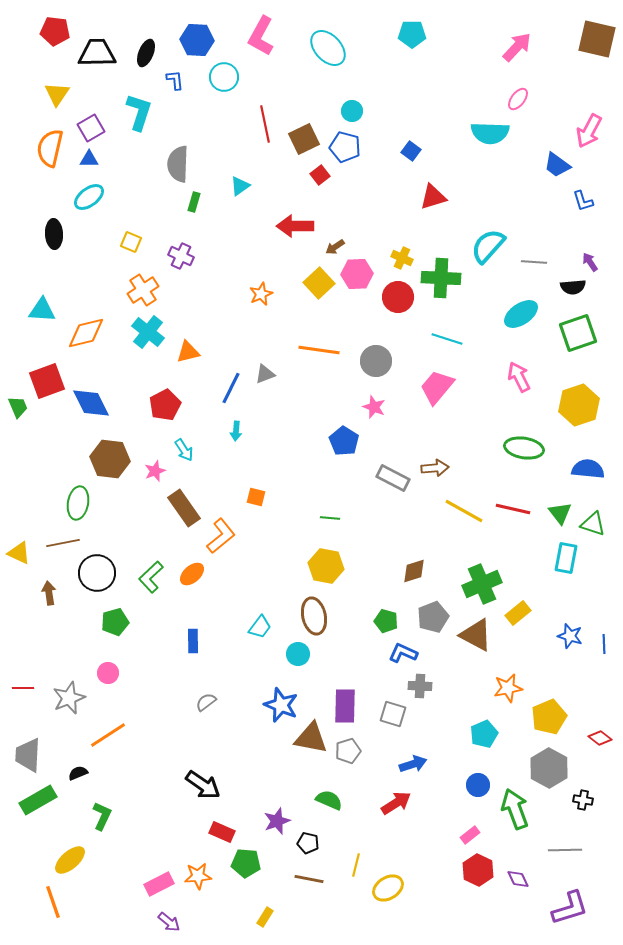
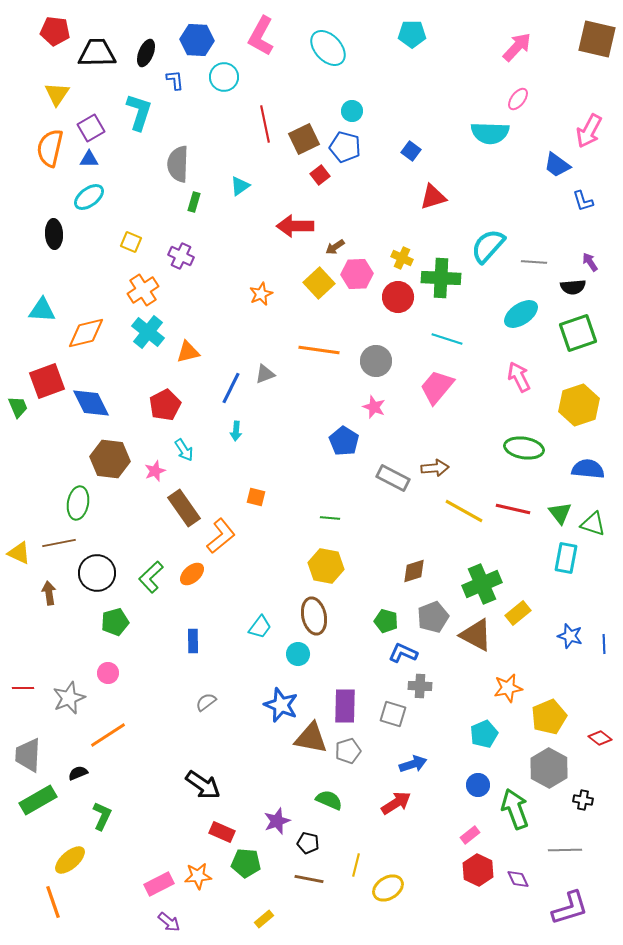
brown line at (63, 543): moved 4 px left
yellow rectangle at (265, 917): moved 1 px left, 2 px down; rotated 18 degrees clockwise
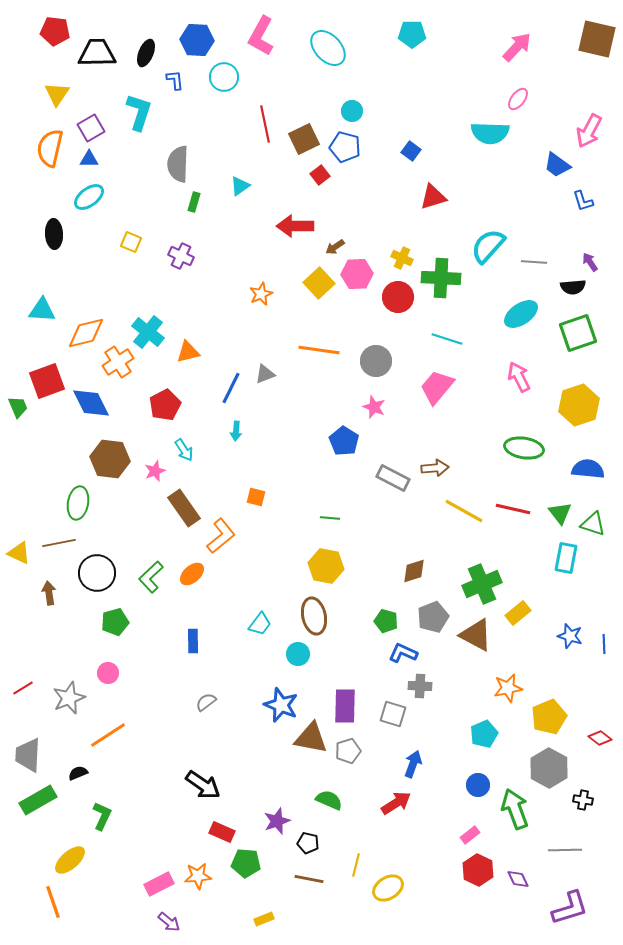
orange cross at (143, 290): moved 25 px left, 72 px down
cyan trapezoid at (260, 627): moved 3 px up
red line at (23, 688): rotated 30 degrees counterclockwise
blue arrow at (413, 764): rotated 52 degrees counterclockwise
yellow rectangle at (264, 919): rotated 18 degrees clockwise
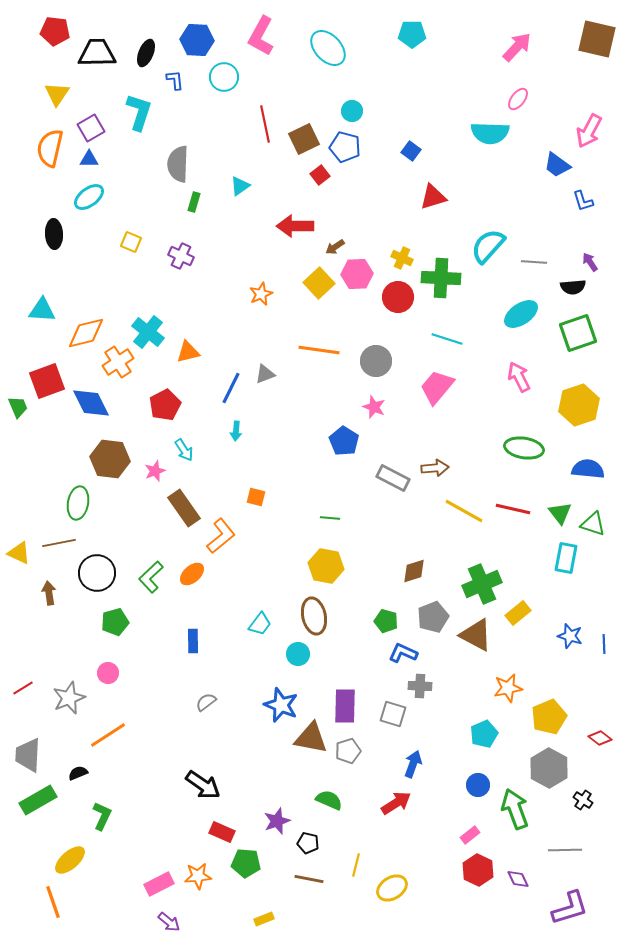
black cross at (583, 800): rotated 24 degrees clockwise
yellow ellipse at (388, 888): moved 4 px right
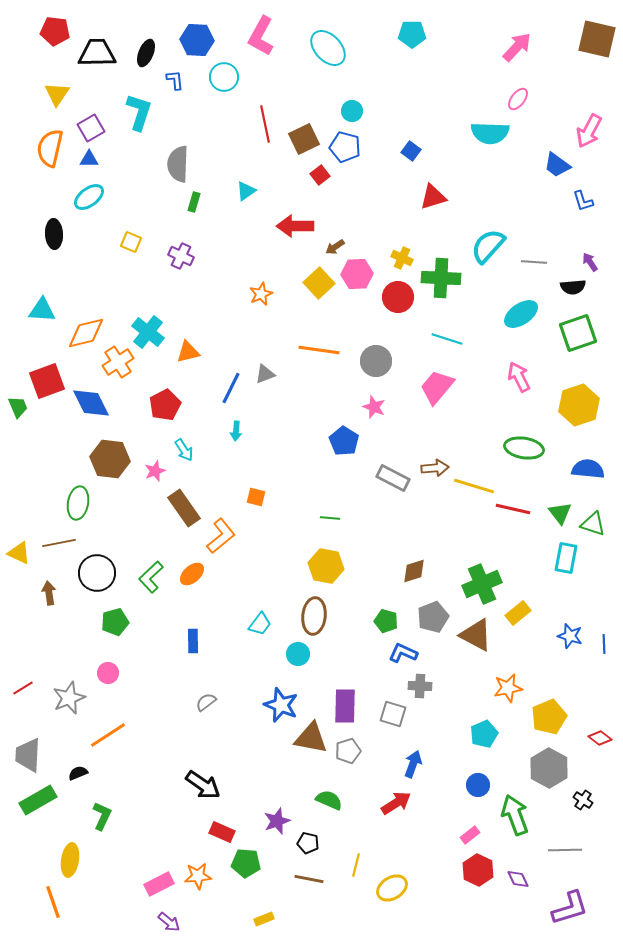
cyan triangle at (240, 186): moved 6 px right, 5 px down
yellow line at (464, 511): moved 10 px right, 25 px up; rotated 12 degrees counterclockwise
brown ellipse at (314, 616): rotated 18 degrees clockwise
green arrow at (515, 809): moved 6 px down
yellow ellipse at (70, 860): rotated 40 degrees counterclockwise
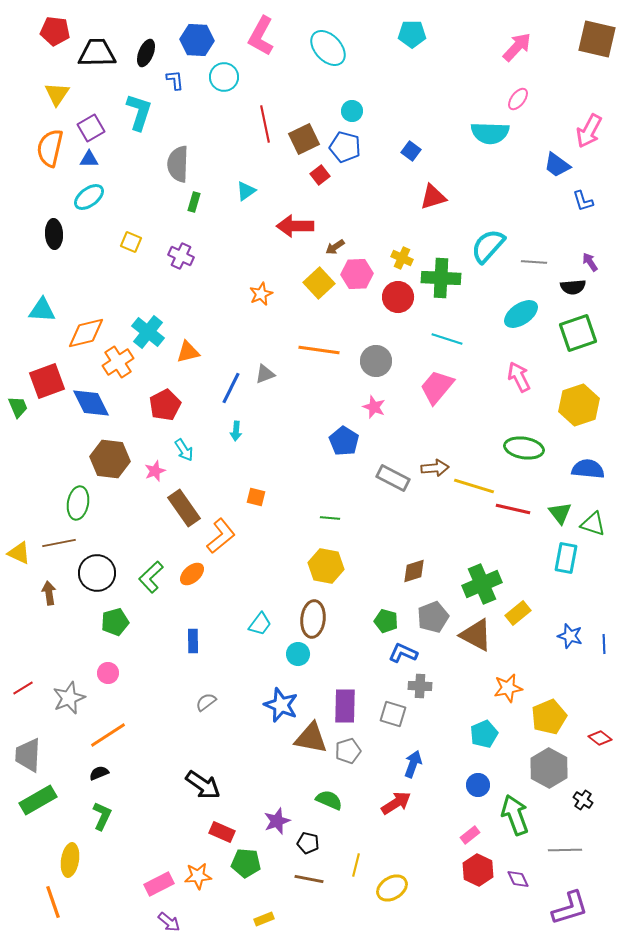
brown ellipse at (314, 616): moved 1 px left, 3 px down
black semicircle at (78, 773): moved 21 px right
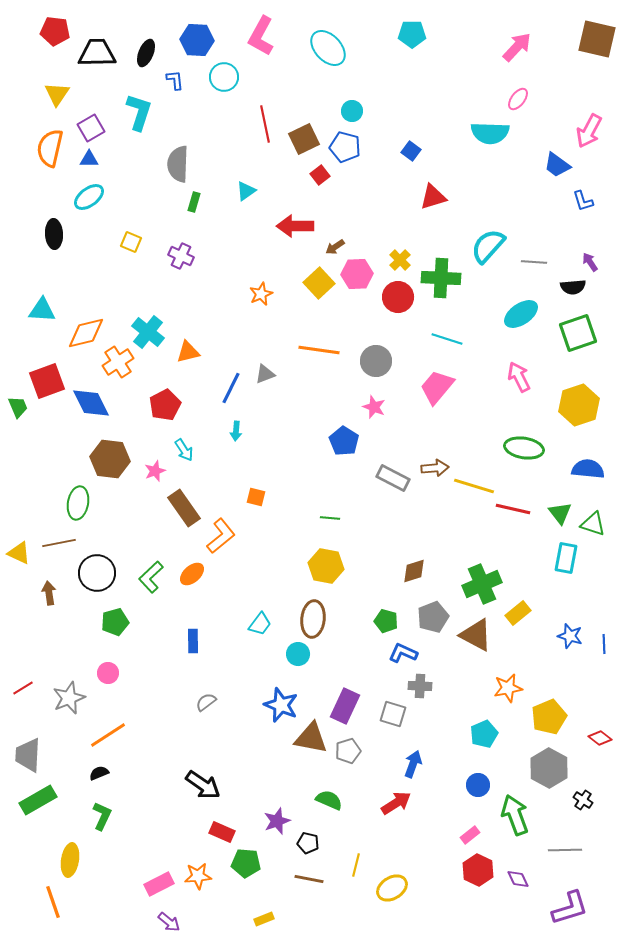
yellow cross at (402, 258): moved 2 px left, 2 px down; rotated 20 degrees clockwise
purple rectangle at (345, 706): rotated 24 degrees clockwise
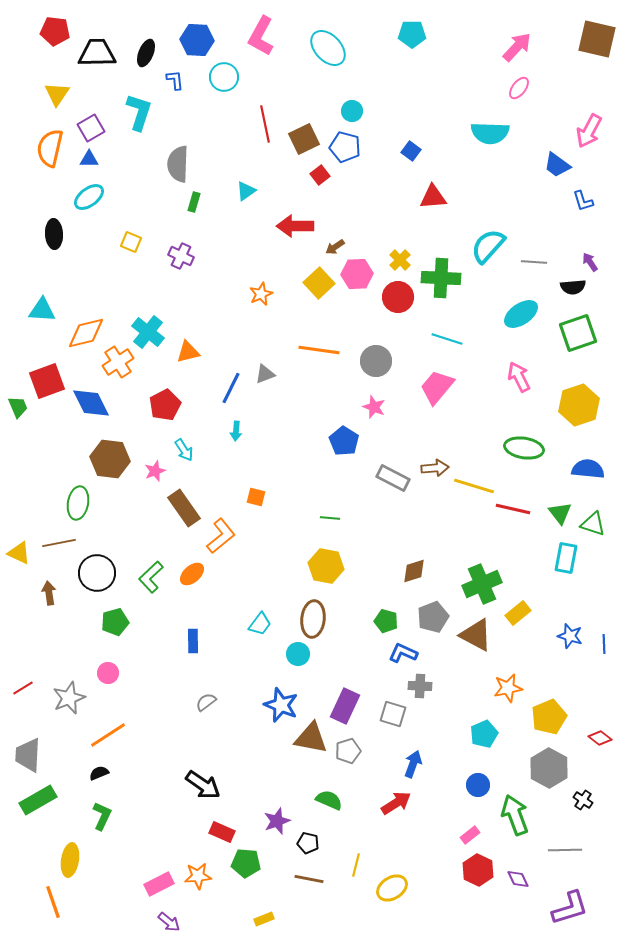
pink ellipse at (518, 99): moved 1 px right, 11 px up
red triangle at (433, 197): rotated 12 degrees clockwise
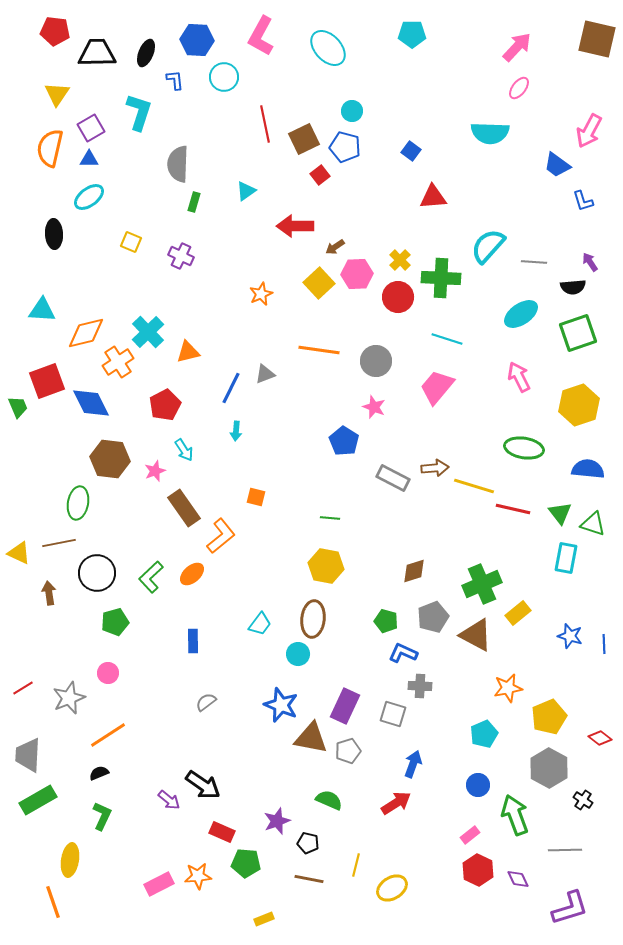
cyan cross at (148, 332): rotated 8 degrees clockwise
purple arrow at (169, 922): moved 122 px up
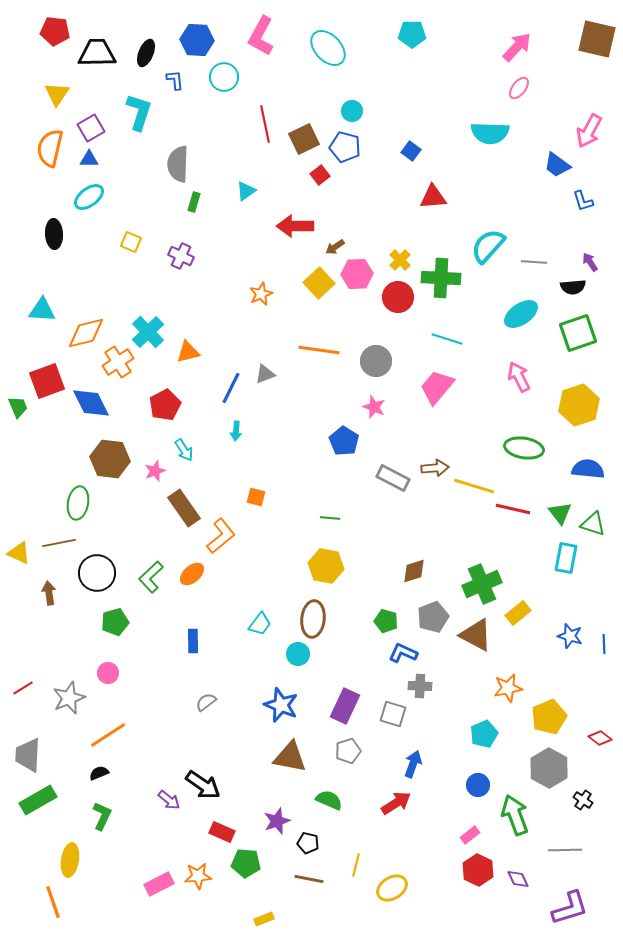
brown triangle at (311, 738): moved 21 px left, 19 px down
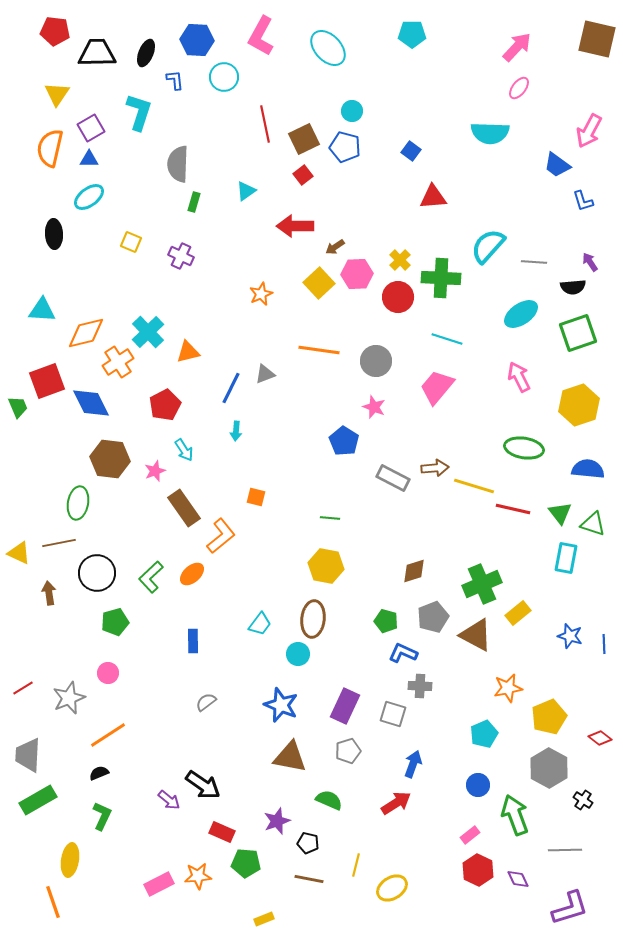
red square at (320, 175): moved 17 px left
